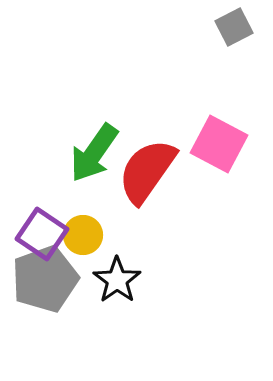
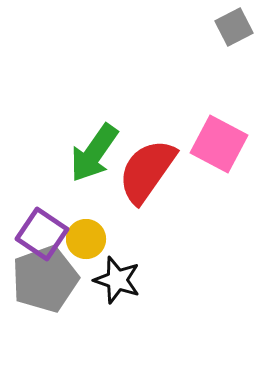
yellow circle: moved 3 px right, 4 px down
black star: rotated 18 degrees counterclockwise
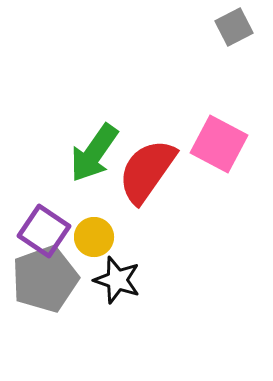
purple square: moved 2 px right, 3 px up
yellow circle: moved 8 px right, 2 px up
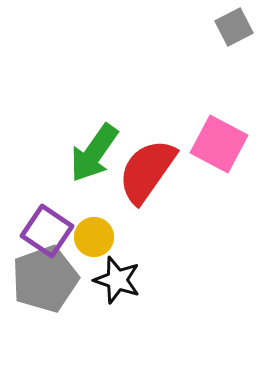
purple square: moved 3 px right
